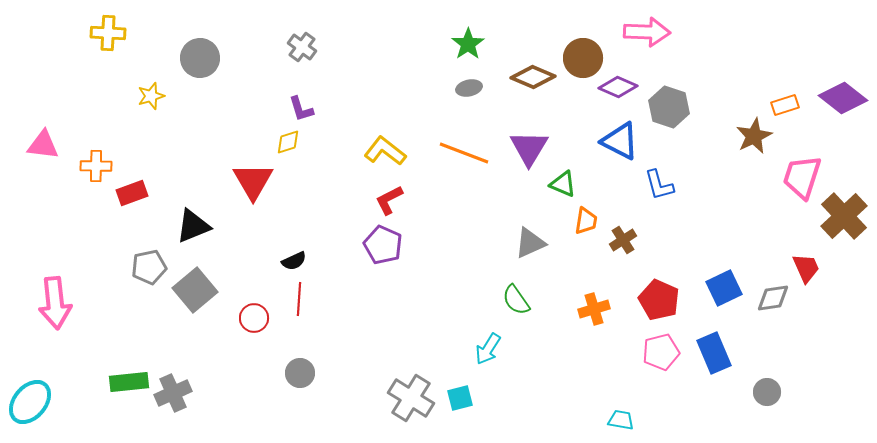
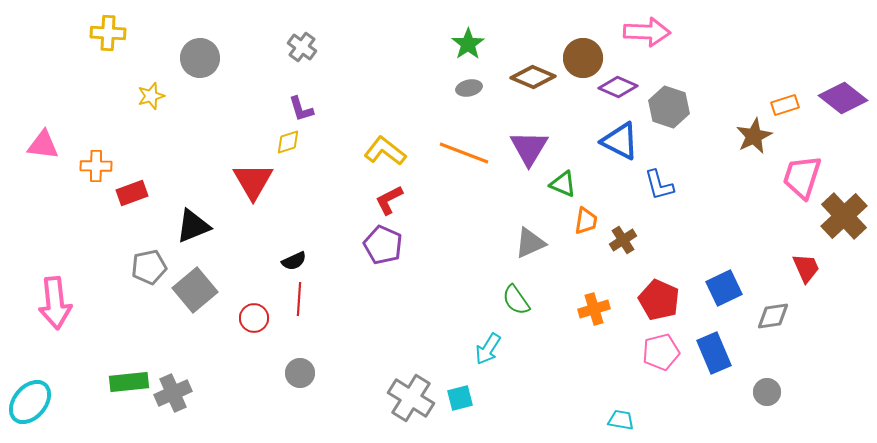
gray diamond at (773, 298): moved 18 px down
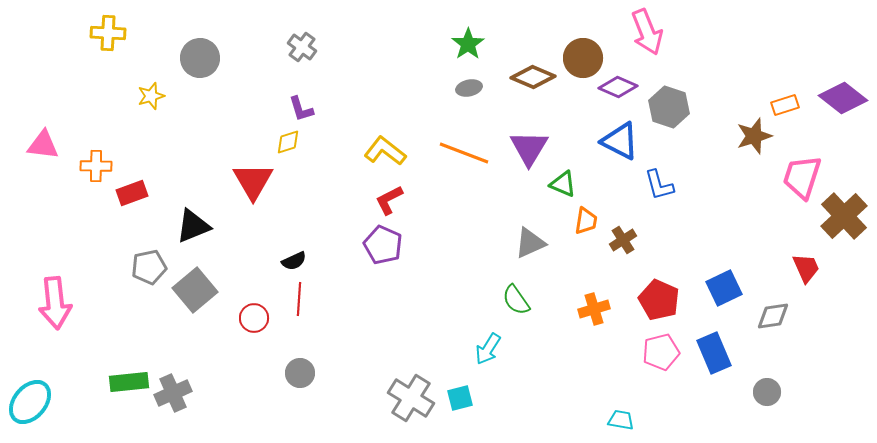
pink arrow at (647, 32): rotated 66 degrees clockwise
brown star at (754, 136): rotated 9 degrees clockwise
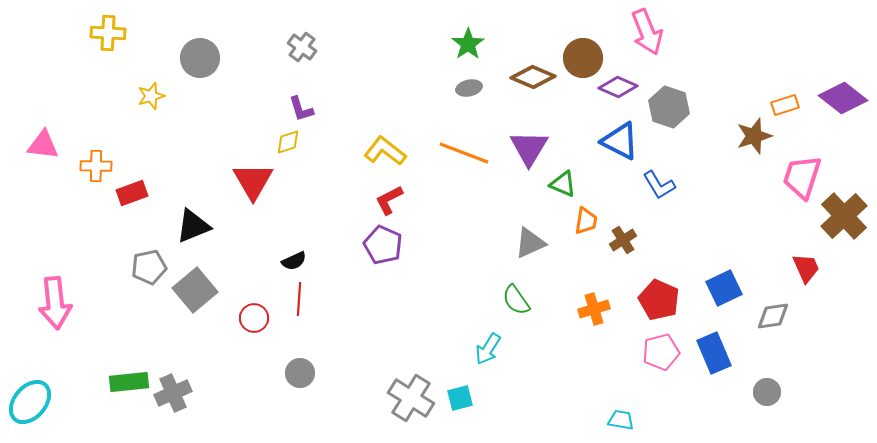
blue L-shape at (659, 185): rotated 16 degrees counterclockwise
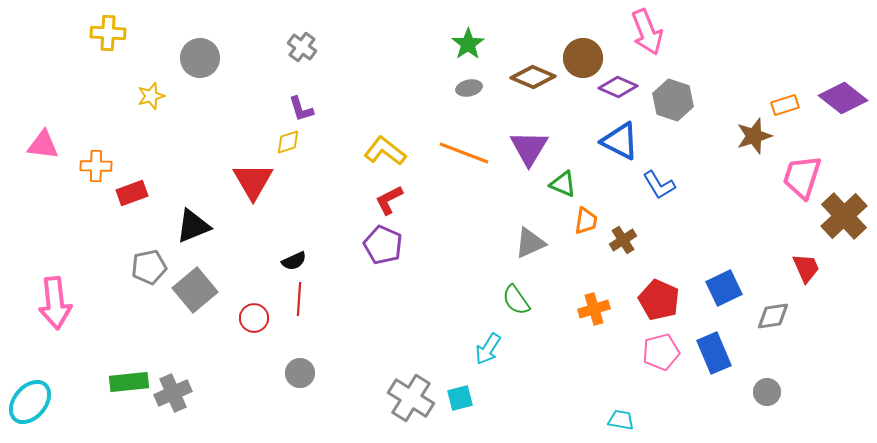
gray hexagon at (669, 107): moved 4 px right, 7 px up
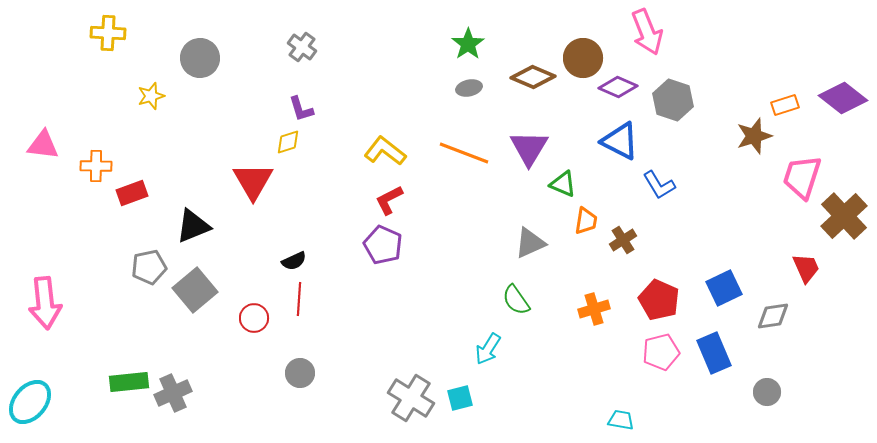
pink arrow at (55, 303): moved 10 px left
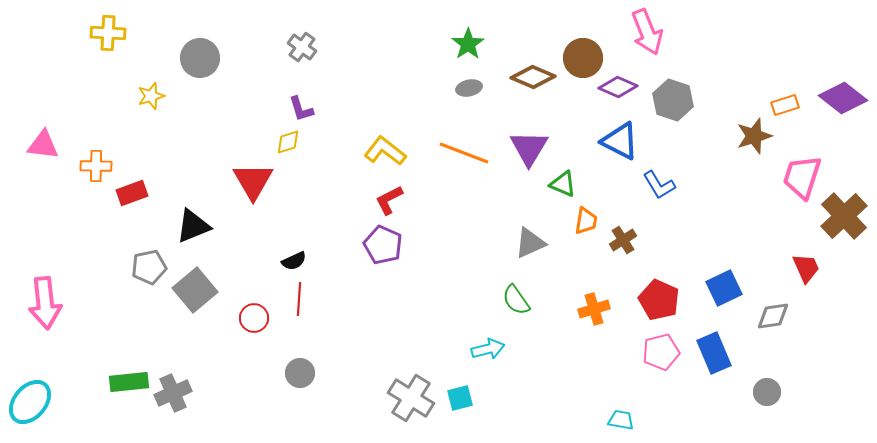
cyan arrow at (488, 349): rotated 136 degrees counterclockwise
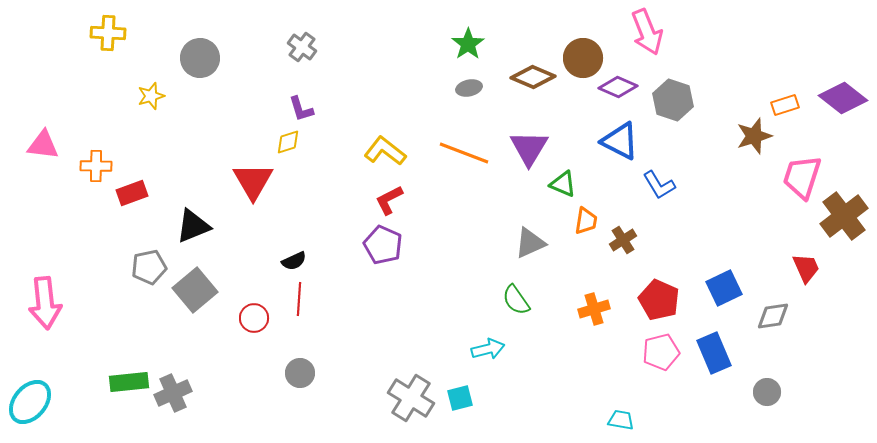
brown cross at (844, 216): rotated 6 degrees clockwise
